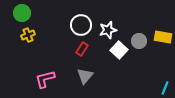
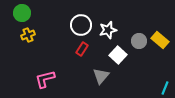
yellow rectangle: moved 3 px left, 3 px down; rotated 30 degrees clockwise
white square: moved 1 px left, 5 px down
gray triangle: moved 16 px right
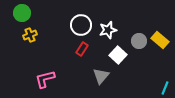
yellow cross: moved 2 px right
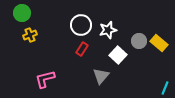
yellow rectangle: moved 1 px left, 3 px down
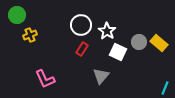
green circle: moved 5 px left, 2 px down
white star: moved 1 px left, 1 px down; rotated 24 degrees counterclockwise
gray circle: moved 1 px down
white square: moved 3 px up; rotated 18 degrees counterclockwise
pink L-shape: rotated 100 degrees counterclockwise
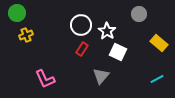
green circle: moved 2 px up
yellow cross: moved 4 px left
gray circle: moved 28 px up
cyan line: moved 8 px left, 9 px up; rotated 40 degrees clockwise
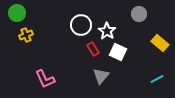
yellow rectangle: moved 1 px right
red rectangle: moved 11 px right; rotated 64 degrees counterclockwise
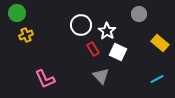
gray triangle: rotated 24 degrees counterclockwise
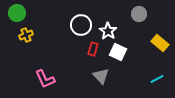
white star: moved 1 px right
red rectangle: rotated 48 degrees clockwise
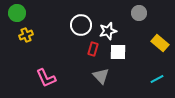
gray circle: moved 1 px up
white star: rotated 24 degrees clockwise
white square: rotated 24 degrees counterclockwise
pink L-shape: moved 1 px right, 1 px up
